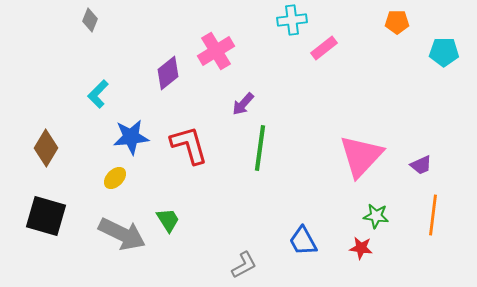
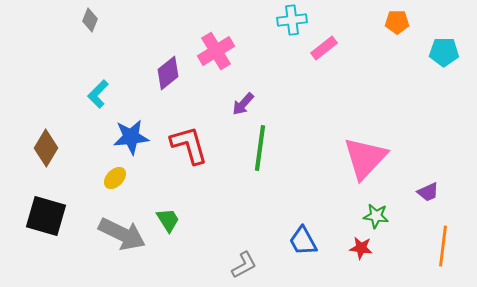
pink triangle: moved 4 px right, 2 px down
purple trapezoid: moved 7 px right, 27 px down
orange line: moved 10 px right, 31 px down
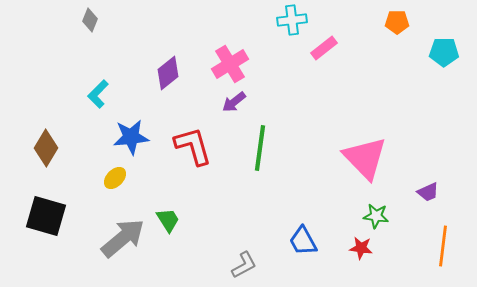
pink cross: moved 14 px right, 13 px down
purple arrow: moved 9 px left, 2 px up; rotated 10 degrees clockwise
red L-shape: moved 4 px right, 1 px down
pink triangle: rotated 27 degrees counterclockwise
gray arrow: moved 1 px right, 4 px down; rotated 66 degrees counterclockwise
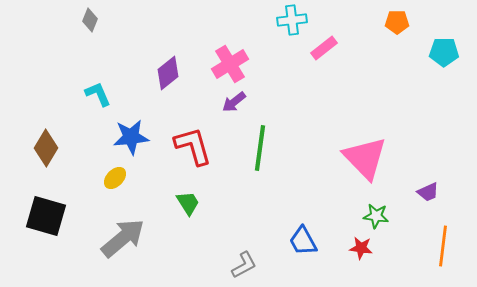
cyan L-shape: rotated 112 degrees clockwise
green trapezoid: moved 20 px right, 17 px up
